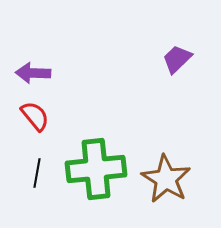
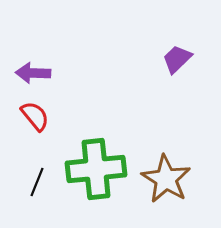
black line: moved 9 px down; rotated 12 degrees clockwise
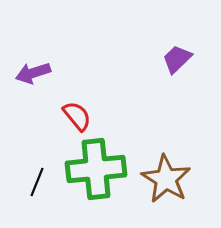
purple arrow: rotated 20 degrees counterclockwise
red semicircle: moved 42 px right
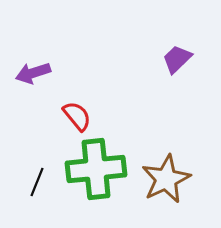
brown star: rotated 15 degrees clockwise
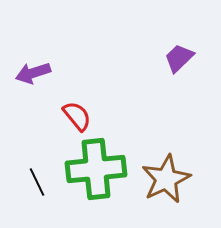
purple trapezoid: moved 2 px right, 1 px up
black line: rotated 48 degrees counterclockwise
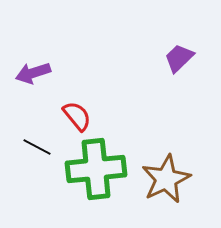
black line: moved 35 px up; rotated 36 degrees counterclockwise
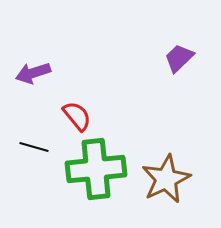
black line: moved 3 px left; rotated 12 degrees counterclockwise
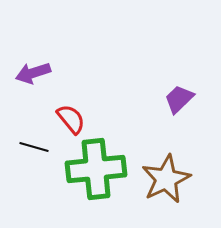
purple trapezoid: moved 41 px down
red semicircle: moved 6 px left, 3 px down
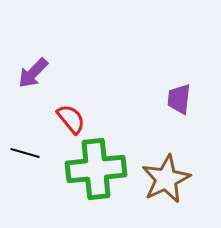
purple arrow: rotated 28 degrees counterclockwise
purple trapezoid: rotated 40 degrees counterclockwise
black line: moved 9 px left, 6 px down
